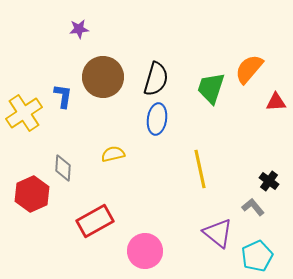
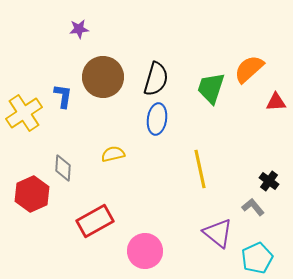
orange semicircle: rotated 8 degrees clockwise
cyan pentagon: moved 2 px down
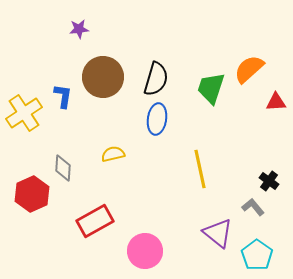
cyan pentagon: moved 3 px up; rotated 12 degrees counterclockwise
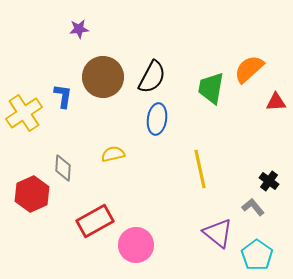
black semicircle: moved 4 px left, 2 px up; rotated 12 degrees clockwise
green trapezoid: rotated 8 degrees counterclockwise
pink circle: moved 9 px left, 6 px up
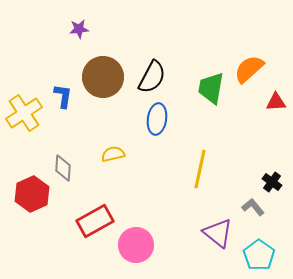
yellow line: rotated 24 degrees clockwise
black cross: moved 3 px right, 1 px down
cyan pentagon: moved 2 px right
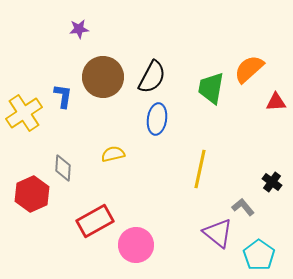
gray L-shape: moved 10 px left
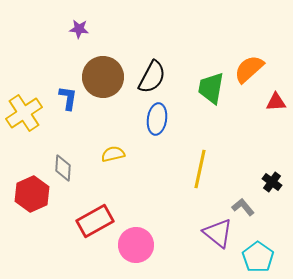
purple star: rotated 12 degrees clockwise
blue L-shape: moved 5 px right, 2 px down
cyan pentagon: moved 1 px left, 2 px down
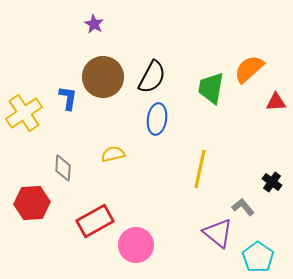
purple star: moved 15 px right, 5 px up; rotated 24 degrees clockwise
red hexagon: moved 9 px down; rotated 20 degrees clockwise
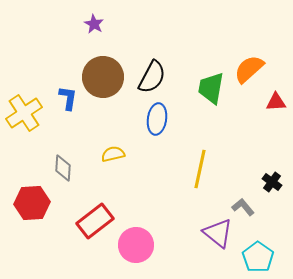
red rectangle: rotated 9 degrees counterclockwise
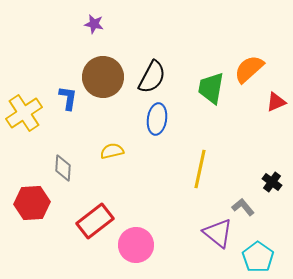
purple star: rotated 18 degrees counterclockwise
red triangle: rotated 20 degrees counterclockwise
yellow semicircle: moved 1 px left, 3 px up
